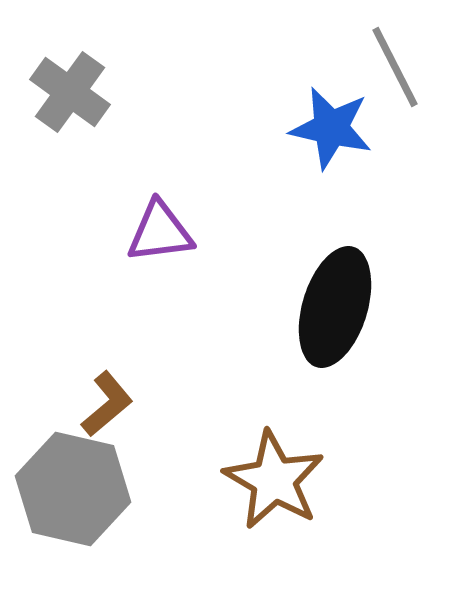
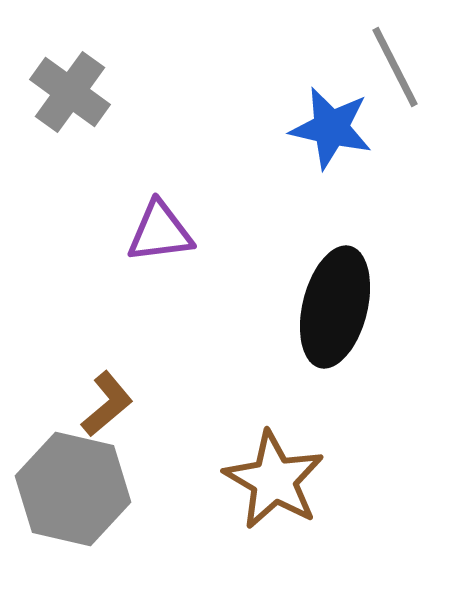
black ellipse: rotated 3 degrees counterclockwise
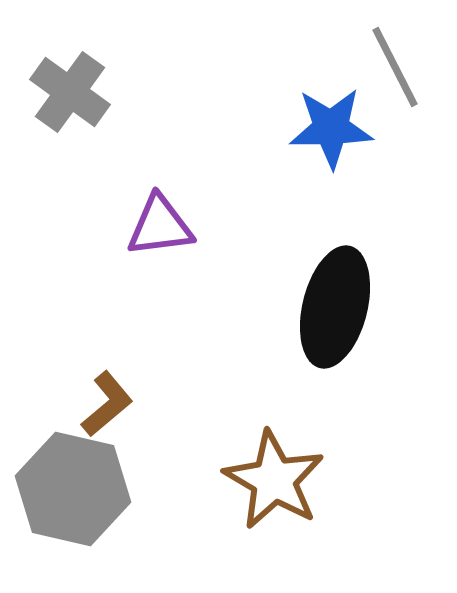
blue star: rotated 14 degrees counterclockwise
purple triangle: moved 6 px up
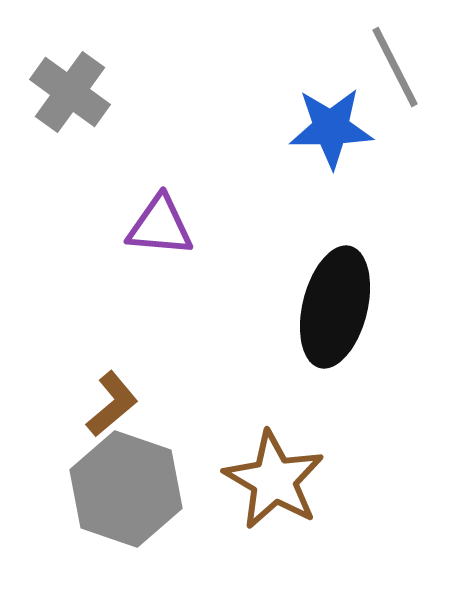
purple triangle: rotated 12 degrees clockwise
brown L-shape: moved 5 px right
gray hexagon: moved 53 px right; rotated 6 degrees clockwise
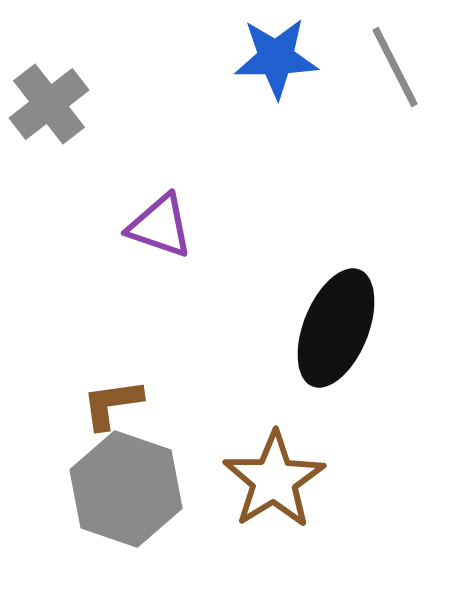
gray cross: moved 21 px left, 12 px down; rotated 16 degrees clockwise
blue star: moved 55 px left, 70 px up
purple triangle: rotated 14 degrees clockwise
black ellipse: moved 1 px right, 21 px down; rotated 8 degrees clockwise
brown L-shape: rotated 148 degrees counterclockwise
brown star: rotated 10 degrees clockwise
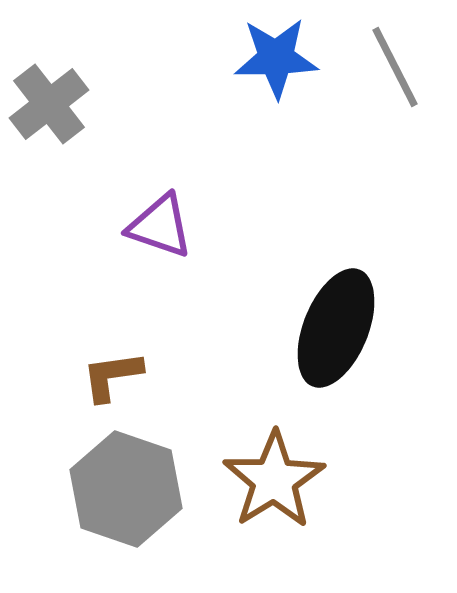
brown L-shape: moved 28 px up
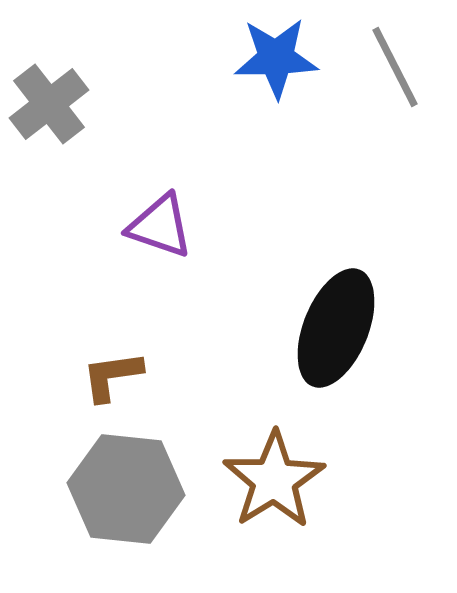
gray hexagon: rotated 13 degrees counterclockwise
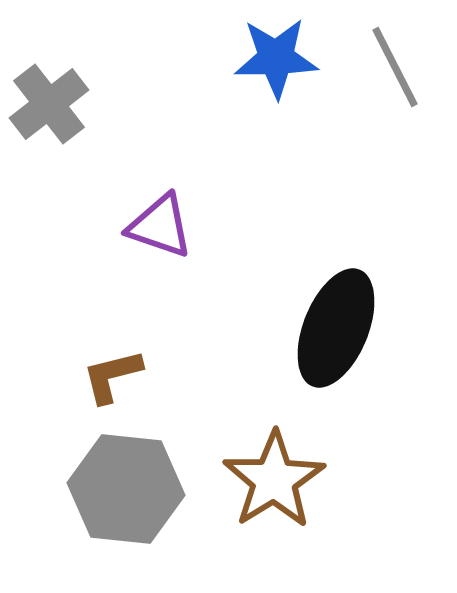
brown L-shape: rotated 6 degrees counterclockwise
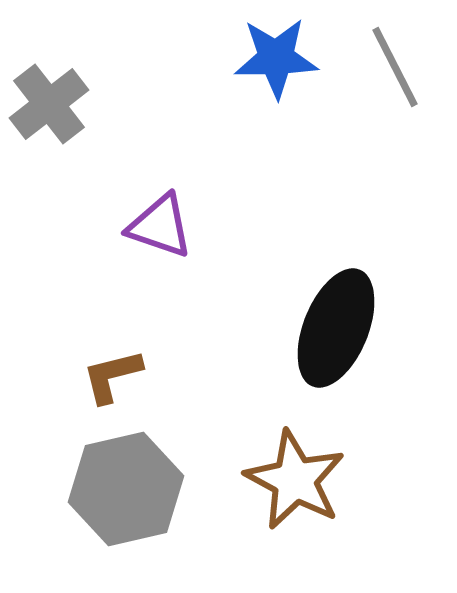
brown star: moved 21 px right; rotated 12 degrees counterclockwise
gray hexagon: rotated 19 degrees counterclockwise
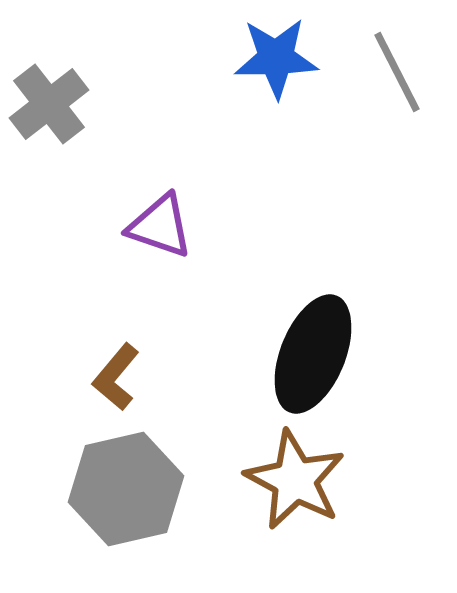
gray line: moved 2 px right, 5 px down
black ellipse: moved 23 px left, 26 px down
brown L-shape: moved 4 px right, 1 px down; rotated 36 degrees counterclockwise
